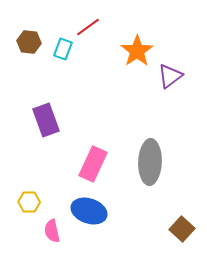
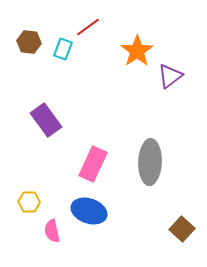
purple rectangle: rotated 16 degrees counterclockwise
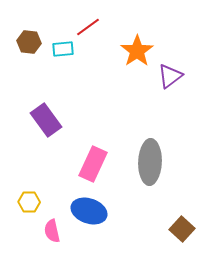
cyan rectangle: rotated 65 degrees clockwise
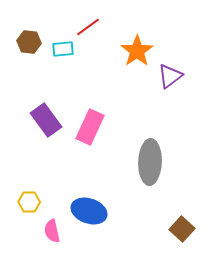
pink rectangle: moved 3 px left, 37 px up
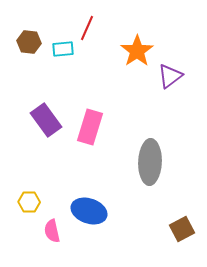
red line: moved 1 px left, 1 px down; rotated 30 degrees counterclockwise
pink rectangle: rotated 8 degrees counterclockwise
brown square: rotated 20 degrees clockwise
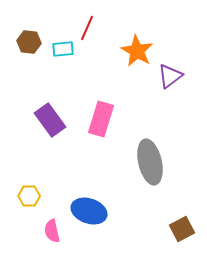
orange star: rotated 8 degrees counterclockwise
purple rectangle: moved 4 px right
pink rectangle: moved 11 px right, 8 px up
gray ellipse: rotated 15 degrees counterclockwise
yellow hexagon: moved 6 px up
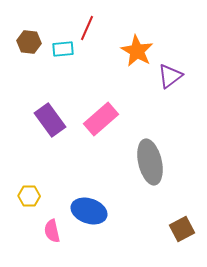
pink rectangle: rotated 32 degrees clockwise
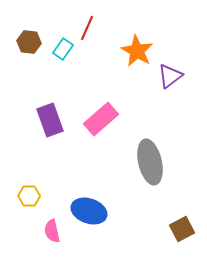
cyan rectangle: rotated 50 degrees counterclockwise
purple rectangle: rotated 16 degrees clockwise
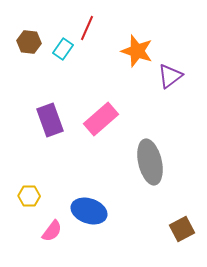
orange star: rotated 12 degrees counterclockwise
pink semicircle: rotated 130 degrees counterclockwise
